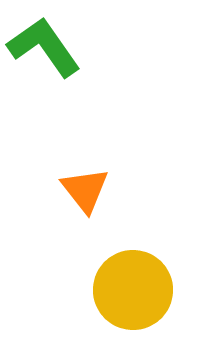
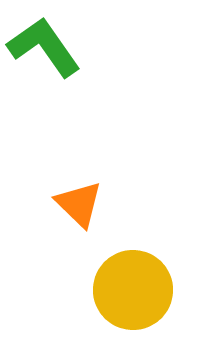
orange triangle: moved 6 px left, 14 px down; rotated 8 degrees counterclockwise
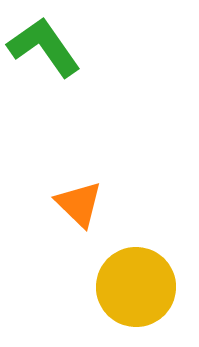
yellow circle: moved 3 px right, 3 px up
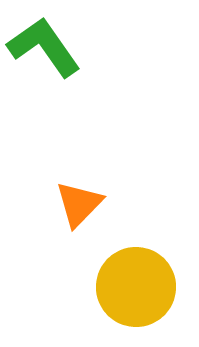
orange triangle: rotated 30 degrees clockwise
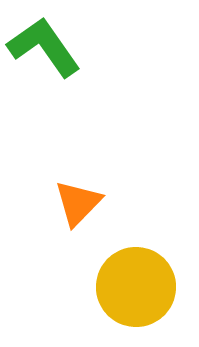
orange triangle: moved 1 px left, 1 px up
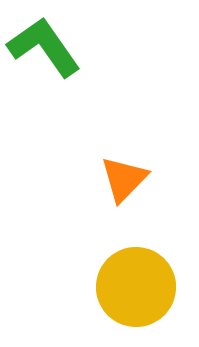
orange triangle: moved 46 px right, 24 px up
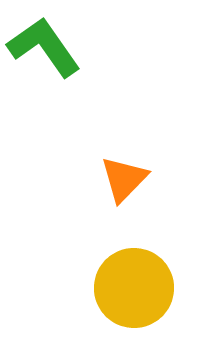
yellow circle: moved 2 px left, 1 px down
